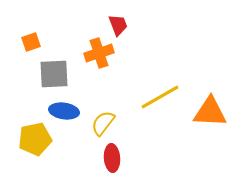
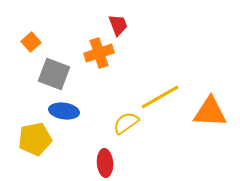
orange square: rotated 24 degrees counterclockwise
gray square: rotated 24 degrees clockwise
yellow semicircle: moved 23 px right; rotated 16 degrees clockwise
red ellipse: moved 7 px left, 5 px down
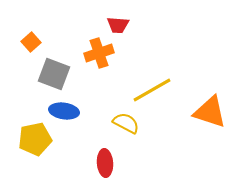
red trapezoid: rotated 115 degrees clockwise
yellow line: moved 8 px left, 7 px up
orange triangle: rotated 15 degrees clockwise
yellow semicircle: rotated 64 degrees clockwise
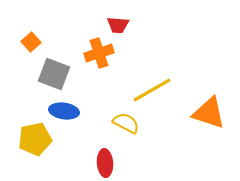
orange triangle: moved 1 px left, 1 px down
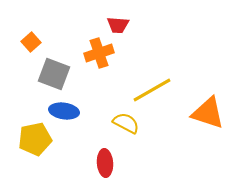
orange triangle: moved 1 px left
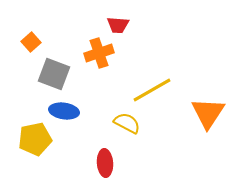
orange triangle: rotated 45 degrees clockwise
yellow semicircle: moved 1 px right
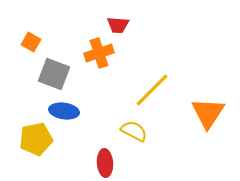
orange square: rotated 18 degrees counterclockwise
yellow line: rotated 15 degrees counterclockwise
yellow semicircle: moved 7 px right, 8 px down
yellow pentagon: moved 1 px right
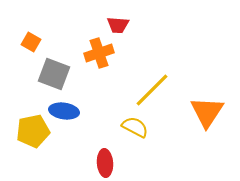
orange triangle: moved 1 px left, 1 px up
yellow semicircle: moved 1 px right, 4 px up
yellow pentagon: moved 3 px left, 8 px up
